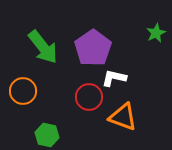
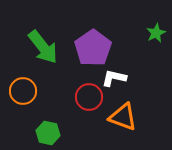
green hexagon: moved 1 px right, 2 px up
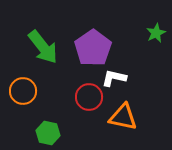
orange triangle: rotated 8 degrees counterclockwise
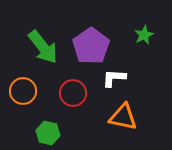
green star: moved 12 px left, 2 px down
purple pentagon: moved 2 px left, 2 px up
white L-shape: rotated 10 degrees counterclockwise
red circle: moved 16 px left, 4 px up
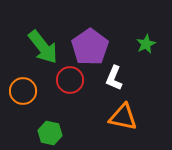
green star: moved 2 px right, 9 px down
purple pentagon: moved 1 px left, 1 px down
white L-shape: rotated 70 degrees counterclockwise
red circle: moved 3 px left, 13 px up
green hexagon: moved 2 px right
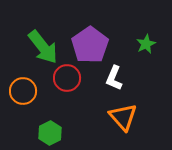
purple pentagon: moved 2 px up
red circle: moved 3 px left, 2 px up
orange triangle: rotated 36 degrees clockwise
green hexagon: rotated 20 degrees clockwise
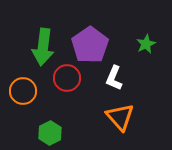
green arrow: rotated 45 degrees clockwise
orange triangle: moved 3 px left
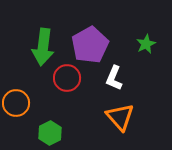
purple pentagon: rotated 6 degrees clockwise
orange circle: moved 7 px left, 12 px down
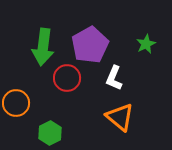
orange triangle: rotated 8 degrees counterclockwise
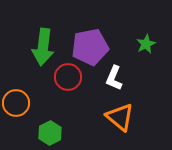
purple pentagon: moved 2 px down; rotated 18 degrees clockwise
red circle: moved 1 px right, 1 px up
